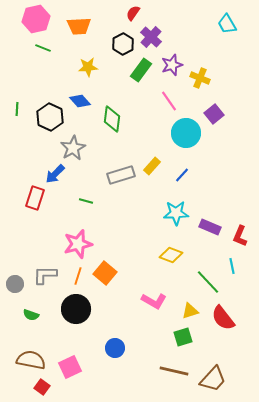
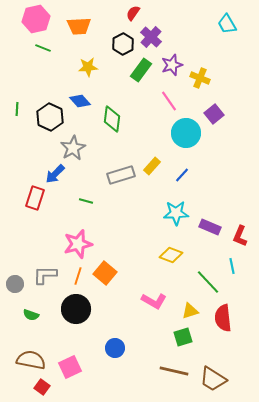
red semicircle at (223, 318): rotated 32 degrees clockwise
brown trapezoid at (213, 379): rotated 80 degrees clockwise
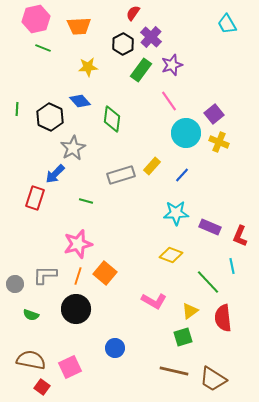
yellow cross at (200, 78): moved 19 px right, 64 px down
yellow triangle at (190, 311): rotated 18 degrees counterclockwise
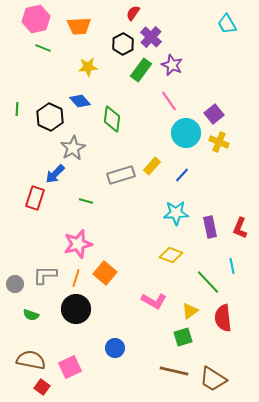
purple star at (172, 65): rotated 30 degrees counterclockwise
purple rectangle at (210, 227): rotated 55 degrees clockwise
red L-shape at (240, 236): moved 8 px up
orange line at (78, 276): moved 2 px left, 2 px down
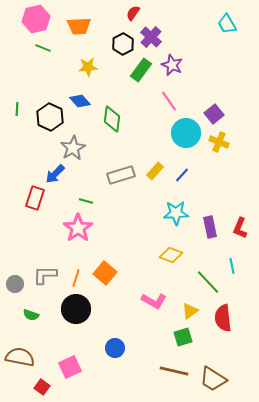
yellow rectangle at (152, 166): moved 3 px right, 5 px down
pink star at (78, 244): moved 16 px up; rotated 20 degrees counterclockwise
brown semicircle at (31, 360): moved 11 px left, 3 px up
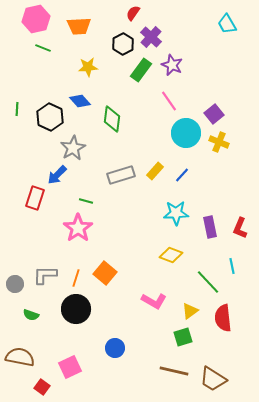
blue arrow at (55, 174): moved 2 px right, 1 px down
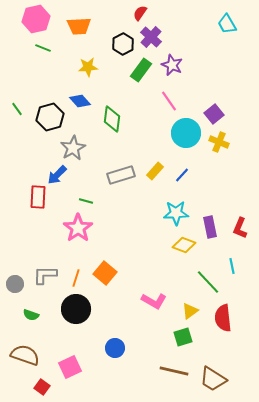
red semicircle at (133, 13): moved 7 px right
green line at (17, 109): rotated 40 degrees counterclockwise
black hexagon at (50, 117): rotated 20 degrees clockwise
red rectangle at (35, 198): moved 3 px right, 1 px up; rotated 15 degrees counterclockwise
yellow diamond at (171, 255): moved 13 px right, 10 px up
brown semicircle at (20, 357): moved 5 px right, 2 px up; rotated 8 degrees clockwise
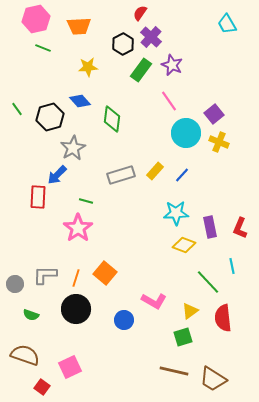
blue circle at (115, 348): moved 9 px right, 28 px up
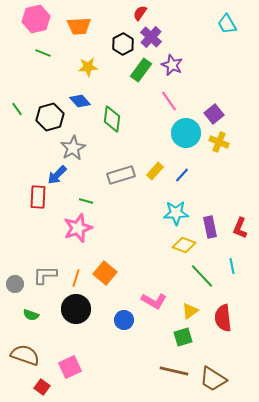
green line at (43, 48): moved 5 px down
pink star at (78, 228): rotated 16 degrees clockwise
green line at (208, 282): moved 6 px left, 6 px up
